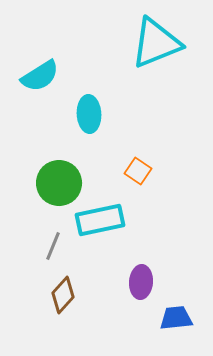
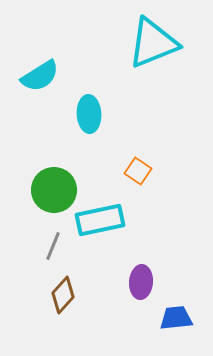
cyan triangle: moved 3 px left
green circle: moved 5 px left, 7 px down
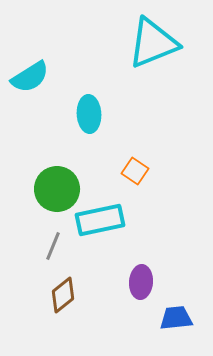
cyan semicircle: moved 10 px left, 1 px down
orange square: moved 3 px left
green circle: moved 3 px right, 1 px up
brown diamond: rotated 9 degrees clockwise
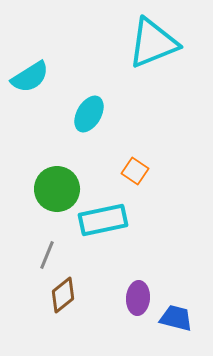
cyan ellipse: rotated 33 degrees clockwise
cyan rectangle: moved 3 px right
gray line: moved 6 px left, 9 px down
purple ellipse: moved 3 px left, 16 px down
blue trapezoid: rotated 20 degrees clockwise
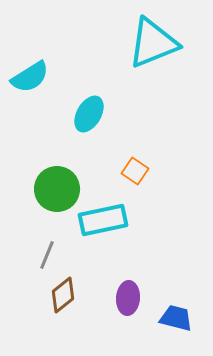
purple ellipse: moved 10 px left
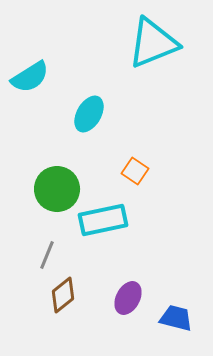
purple ellipse: rotated 24 degrees clockwise
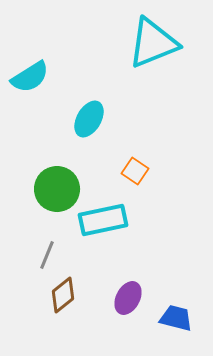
cyan ellipse: moved 5 px down
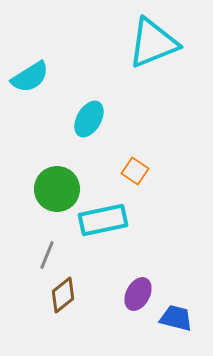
purple ellipse: moved 10 px right, 4 px up
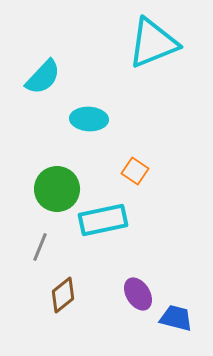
cyan semicircle: moved 13 px right; rotated 15 degrees counterclockwise
cyan ellipse: rotated 63 degrees clockwise
gray line: moved 7 px left, 8 px up
purple ellipse: rotated 60 degrees counterclockwise
